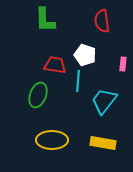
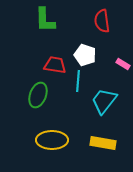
pink rectangle: rotated 64 degrees counterclockwise
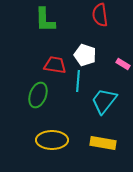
red semicircle: moved 2 px left, 6 px up
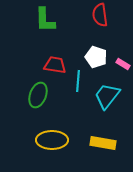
white pentagon: moved 11 px right, 2 px down
cyan trapezoid: moved 3 px right, 5 px up
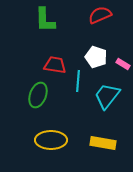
red semicircle: rotated 75 degrees clockwise
yellow ellipse: moved 1 px left
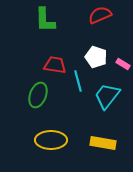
cyan line: rotated 20 degrees counterclockwise
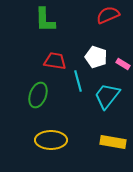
red semicircle: moved 8 px right
red trapezoid: moved 4 px up
yellow rectangle: moved 10 px right, 1 px up
